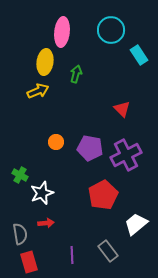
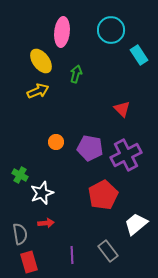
yellow ellipse: moved 4 px left, 1 px up; rotated 45 degrees counterclockwise
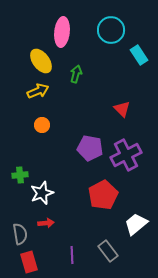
orange circle: moved 14 px left, 17 px up
green cross: rotated 35 degrees counterclockwise
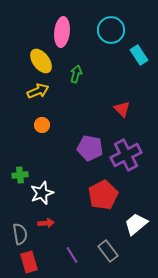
purple line: rotated 30 degrees counterclockwise
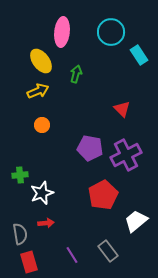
cyan circle: moved 2 px down
white trapezoid: moved 3 px up
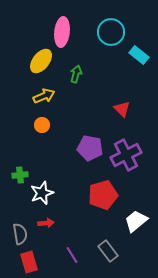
cyan rectangle: rotated 18 degrees counterclockwise
yellow ellipse: rotated 75 degrees clockwise
yellow arrow: moved 6 px right, 5 px down
red pentagon: rotated 12 degrees clockwise
